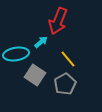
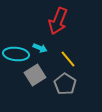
cyan arrow: moved 1 px left, 6 px down; rotated 64 degrees clockwise
cyan ellipse: rotated 15 degrees clockwise
gray square: rotated 25 degrees clockwise
gray pentagon: rotated 10 degrees counterclockwise
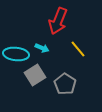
cyan arrow: moved 2 px right
yellow line: moved 10 px right, 10 px up
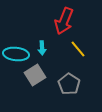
red arrow: moved 6 px right
cyan arrow: rotated 64 degrees clockwise
gray pentagon: moved 4 px right
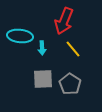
yellow line: moved 5 px left
cyan ellipse: moved 4 px right, 18 px up
gray square: moved 8 px right, 4 px down; rotated 30 degrees clockwise
gray pentagon: moved 1 px right
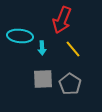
red arrow: moved 2 px left, 1 px up
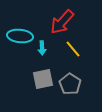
red arrow: moved 2 px down; rotated 20 degrees clockwise
gray square: rotated 10 degrees counterclockwise
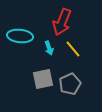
red arrow: rotated 20 degrees counterclockwise
cyan arrow: moved 7 px right; rotated 16 degrees counterclockwise
gray pentagon: rotated 15 degrees clockwise
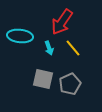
red arrow: rotated 12 degrees clockwise
yellow line: moved 1 px up
gray square: rotated 25 degrees clockwise
